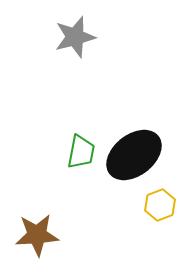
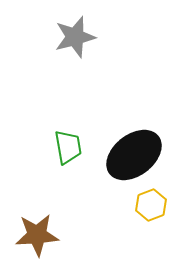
green trapezoid: moved 13 px left, 5 px up; rotated 21 degrees counterclockwise
yellow hexagon: moved 9 px left
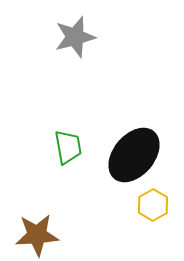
black ellipse: rotated 12 degrees counterclockwise
yellow hexagon: moved 2 px right; rotated 8 degrees counterclockwise
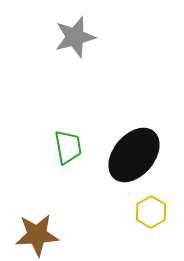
yellow hexagon: moved 2 px left, 7 px down
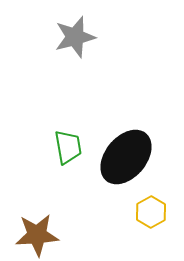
black ellipse: moved 8 px left, 2 px down
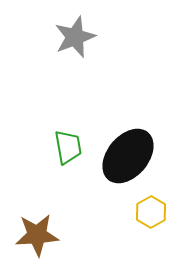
gray star: rotated 6 degrees counterclockwise
black ellipse: moved 2 px right, 1 px up
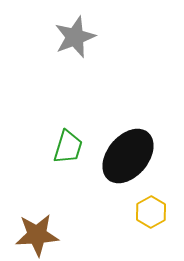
green trapezoid: rotated 27 degrees clockwise
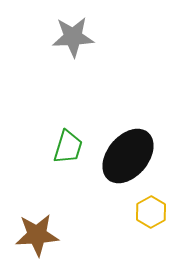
gray star: moved 2 px left; rotated 18 degrees clockwise
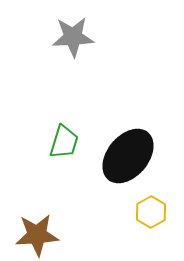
green trapezoid: moved 4 px left, 5 px up
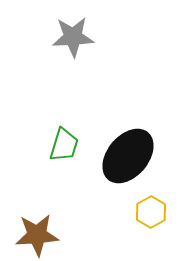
green trapezoid: moved 3 px down
